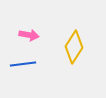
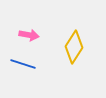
blue line: rotated 25 degrees clockwise
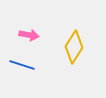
blue line: moved 1 px left, 1 px down
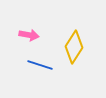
blue line: moved 18 px right
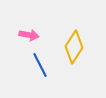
blue line: rotated 45 degrees clockwise
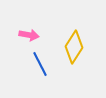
blue line: moved 1 px up
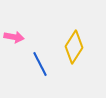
pink arrow: moved 15 px left, 2 px down
